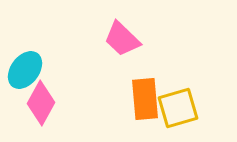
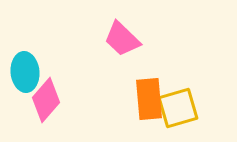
cyan ellipse: moved 2 px down; rotated 42 degrees counterclockwise
orange rectangle: moved 4 px right
pink diamond: moved 5 px right, 3 px up; rotated 12 degrees clockwise
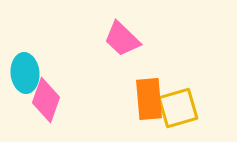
cyan ellipse: moved 1 px down
pink diamond: rotated 21 degrees counterclockwise
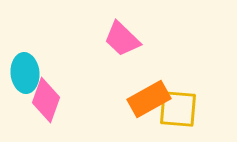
orange rectangle: rotated 66 degrees clockwise
yellow square: moved 1 px down; rotated 21 degrees clockwise
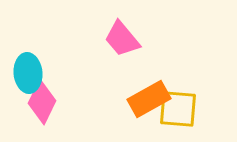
pink trapezoid: rotated 6 degrees clockwise
cyan ellipse: moved 3 px right
pink diamond: moved 4 px left, 2 px down; rotated 6 degrees clockwise
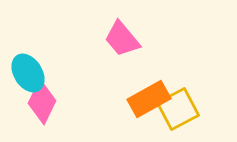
cyan ellipse: rotated 27 degrees counterclockwise
yellow square: rotated 33 degrees counterclockwise
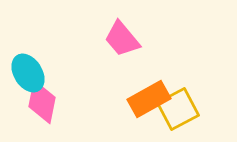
pink diamond: rotated 15 degrees counterclockwise
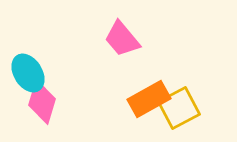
pink diamond: rotated 6 degrees clockwise
yellow square: moved 1 px right, 1 px up
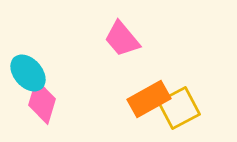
cyan ellipse: rotated 9 degrees counterclockwise
